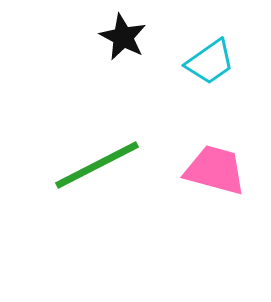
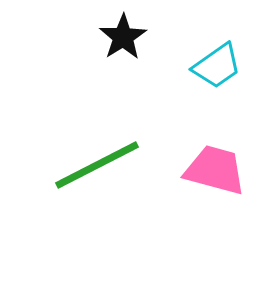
black star: rotated 12 degrees clockwise
cyan trapezoid: moved 7 px right, 4 px down
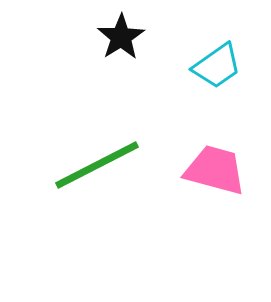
black star: moved 2 px left
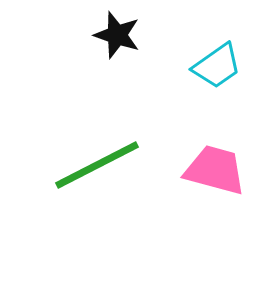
black star: moved 4 px left, 2 px up; rotated 21 degrees counterclockwise
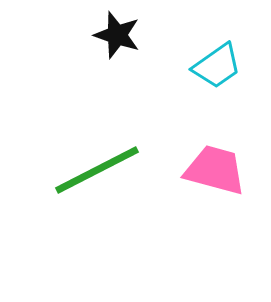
green line: moved 5 px down
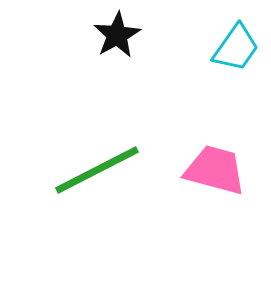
black star: rotated 24 degrees clockwise
cyan trapezoid: moved 19 px right, 18 px up; rotated 20 degrees counterclockwise
